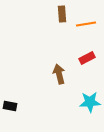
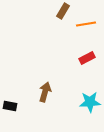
brown rectangle: moved 1 px right, 3 px up; rotated 35 degrees clockwise
brown arrow: moved 14 px left, 18 px down; rotated 30 degrees clockwise
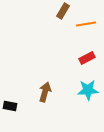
cyan star: moved 2 px left, 12 px up
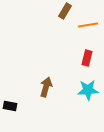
brown rectangle: moved 2 px right
orange line: moved 2 px right, 1 px down
red rectangle: rotated 49 degrees counterclockwise
brown arrow: moved 1 px right, 5 px up
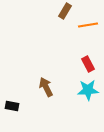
red rectangle: moved 1 px right, 6 px down; rotated 42 degrees counterclockwise
brown arrow: rotated 42 degrees counterclockwise
black rectangle: moved 2 px right
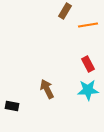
brown arrow: moved 1 px right, 2 px down
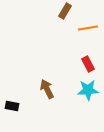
orange line: moved 3 px down
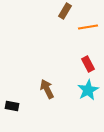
orange line: moved 1 px up
cyan star: rotated 25 degrees counterclockwise
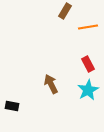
brown arrow: moved 4 px right, 5 px up
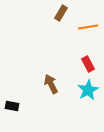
brown rectangle: moved 4 px left, 2 px down
